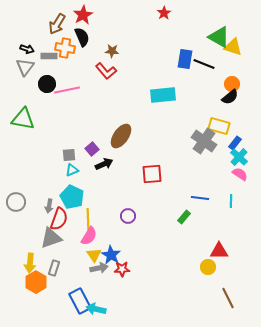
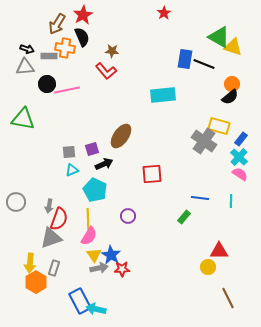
gray triangle at (25, 67): rotated 48 degrees clockwise
blue rectangle at (235, 143): moved 6 px right, 4 px up
purple square at (92, 149): rotated 24 degrees clockwise
gray square at (69, 155): moved 3 px up
cyan pentagon at (72, 197): moved 23 px right, 7 px up
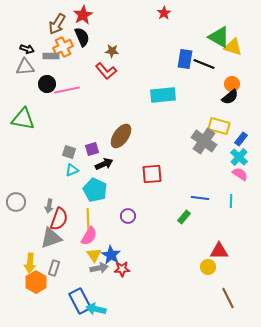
orange cross at (65, 48): moved 2 px left, 1 px up; rotated 36 degrees counterclockwise
gray rectangle at (49, 56): moved 2 px right
gray square at (69, 152): rotated 24 degrees clockwise
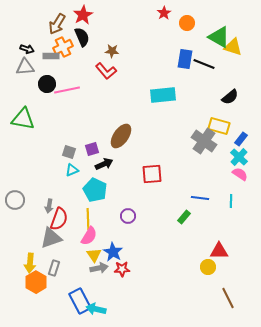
orange circle at (232, 84): moved 45 px left, 61 px up
gray circle at (16, 202): moved 1 px left, 2 px up
blue star at (111, 255): moved 2 px right, 3 px up
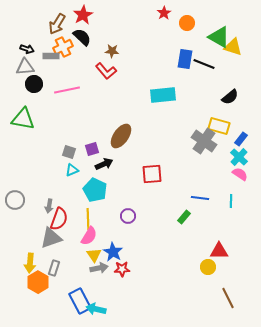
black semicircle at (82, 37): rotated 24 degrees counterclockwise
black circle at (47, 84): moved 13 px left
orange hexagon at (36, 282): moved 2 px right
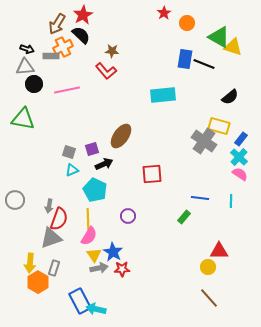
black semicircle at (82, 37): moved 1 px left, 2 px up
brown line at (228, 298): moved 19 px left; rotated 15 degrees counterclockwise
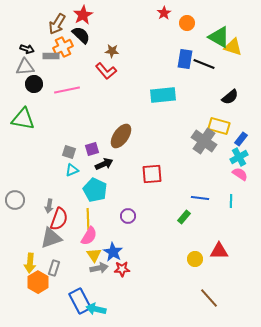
cyan cross at (239, 157): rotated 18 degrees clockwise
yellow circle at (208, 267): moved 13 px left, 8 px up
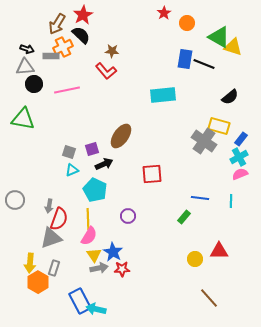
pink semicircle at (240, 174): rotated 56 degrees counterclockwise
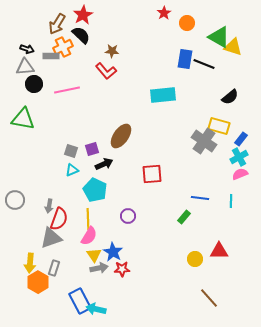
gray square at (69, 152): moved 2 px right, 1 px up
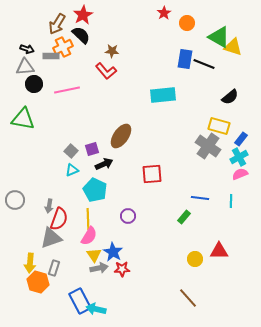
gray cross at (204, 141): moved 4 px right, 5 px down
gray square at (71, 151): rotated 24 degrees clockwise
orange hexagon at (38, 282): rotated 15 degrees counterclockwise
brown line at (209, 298): moved 21 px left
